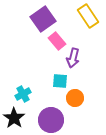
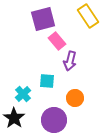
purple square: rotated 20 degrees clockwise
purple arrow: moved 3 px left, 3 px down
cyan square: moved 13 px left
cyan cross: rotated 14 degrees counterclockwise
purple circle: moved 3 px right
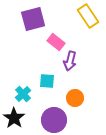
purple square: moved 10 px left
pink rectangle: moved 1 px left, 1 px down; rotated 12 degrees counterclockwise
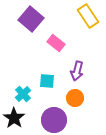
purple square: moved 2 px left; rotated 35 degrees counterclockwise
pink rectangle: moved 1 px down
purple arrow: moved 7 px right, 10 px down
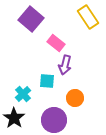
yellow rectangle: moved 1 px down
purple arrow: moved 12 px left, 6 px up
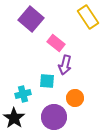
cyan cross: rotated 28 degrees clockwise
purple circle: moved 3 px up
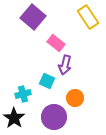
purple square: moved 2 px right, 2 px up
cyan square: rotated 21 degrees clockwise
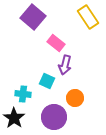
cyan cross: rotated 21 degrees clockwise
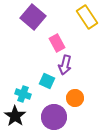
yellow rectangle: moved 1 px left
pink rectangle: moved 1 px right; rotated 24 degrees clockwise
cyan cross: rotated 14 degrees clockwise
black star: moved 1 px right, 2 px up
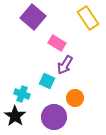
yellow rectangle: moved 1 px right, 1 px down
pink rectangle: rotated 30 degrees counterclockwise
purple arrow: rotated 18 degrees clockwise
cyan cross: moved 1 px left
